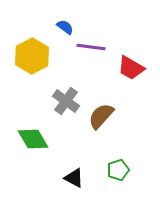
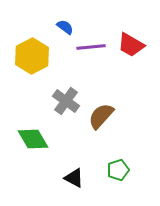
purple line: rotated 12 degrees counterclockwise
red trapezoid: moved 23 px up
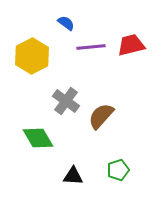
blue semicircle: moved 1 px right, 4 px up
red trapezoid: rotated 136 degrees clockwise
green diamond: moved 5 px right, 1 px up
black triangle: moved 1 px left, 2 px up; rotated 25 degrees counterclockwise
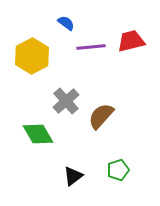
red trapezoid: moved 4 px up
gray cross: rotated 12 degrees clockwise
green diamond: moved 4 px up
black triangle: rotated 40 degrees counterclockwise
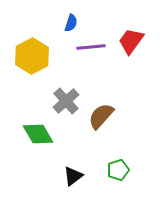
blue semicircle: moved 5 px right; rotated 72 degrees clockwise
red trapezoid: rotated 40 degrees counterclockwise
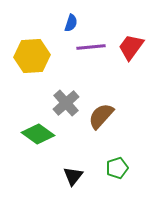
red trapezoid: moved 6 px down
yellow hexagon: rotated 24 degrees clockwise
gray cross: moved 2 px down
green diamond: rotated 24 degrees counterclockwise
green pentagon: moved 1 px left, 2 px up
black triangle: rotated 15 degrees counterclockwise
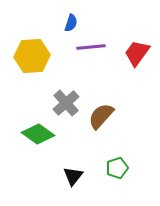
red trapezoid: moved 6 px right, 6 px down
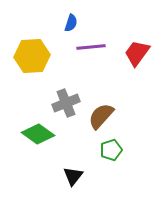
gray cross: rotated 20 degrees clockwise
green pentagon: moved 6 px left, 18 px up
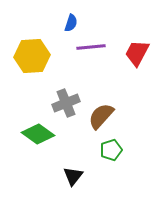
red trapezoid: rotated 8 degrees counterclockwise
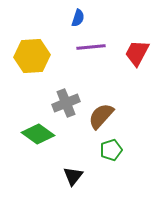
blue semicircle: moved 7 px right, 5 px up
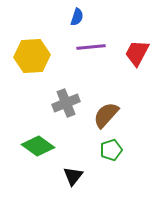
blue semicircle: moved 1 px left, 1 px up
brown semicircle: moved 5 px right, 1 px up
green diamond: moved 12 px down
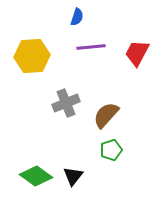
green diamond: moved 2 px left, 30 px down
